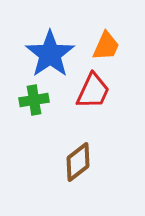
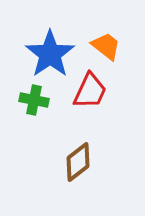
orange trapezoid: rotated 76 degrees counterclockwise
red trapezoid: moved 3 px left
green cross: rotated 20 degrees clockwise
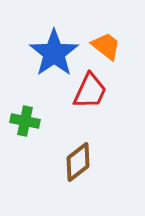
blue star: moved 4 px right, 1 px up
green cross: moved 9 px left, 21 px down
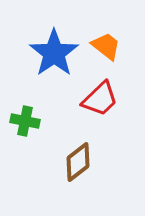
red trapezoid: moved 10 px right, 8 px down; rotated 21 degrees clockwise
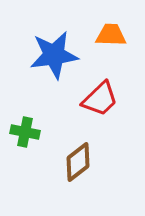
orange trapezoid: moved 5 px right, 11 px up; rotated 36 degrees counterclockwise
blue star: moved 2 px down; rotated 27 degrees clockwise
green cross: moved 11 px down
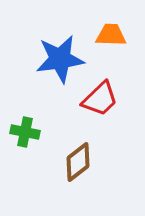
blue star: moved 6 px right, 4 px down
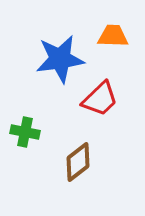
orange trapezoid: moved 2 px right, 1 px down
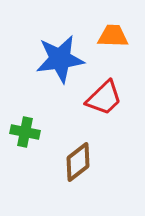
red trapezoid: moved 4 px right, 1 px up
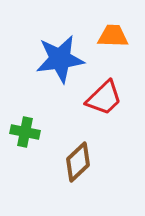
brown diamond: rotated 6 degrees counterclockwise
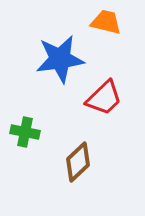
orange trapezoid: moved 7 px left, 14 px up; rotated 12 degrees clockwise
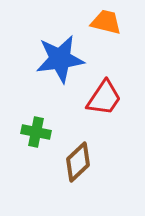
red trapezoid: rotated 12 degrees counterclockwise
green cross: moved 11 px right
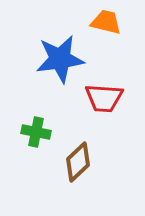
red trapezoid: rotated 60 degrees clockwise
